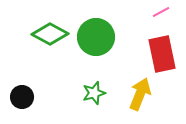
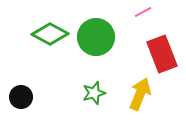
pink line: moved 18 px left
red rectangle: rotated 9 degrees counterclockwise
black circle: moved 1 px left
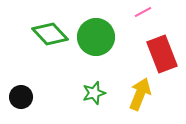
green diamond: rotated 18 degrees clockwise
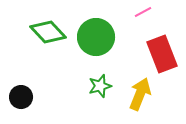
green diamond: moved 2 px left, 2 px up
green star: moved 6 px right, 7 px up
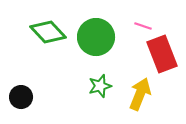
pink line: moved 14 px down; rotated 48 degrees clockwise
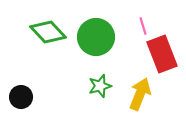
pink line: rotated 54 degrees clockwise
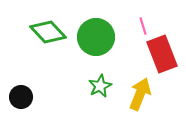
green star: rotated 10 degrees counterclockwise
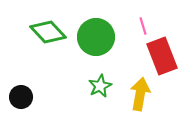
red rectangle: moved 2 px down
yellow arrow: rotated 12 degrees counterclockwise
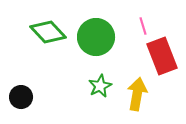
yellow arrow: moved 3 px left
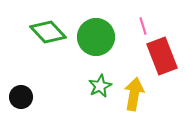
yellow arrow: moved 3 px left
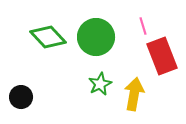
green diamond: moved 5 px down
green star: moved 2 px up
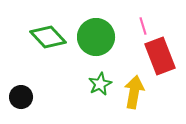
red rectangle: moved 2 px left
yellow arrow: moved 2 px up
